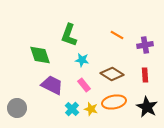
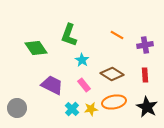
green diamond: moved 4 px left, 7 px up; rotated 15 degrees counterclockwise
cyan star: rotated 24 degrees clockwise
yellow star: rotated 24 degrees counterclockwise
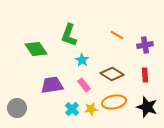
green diamond: moved 1 px down
purple trapezoid: rotated 35 degrees counterclockwise
black star: rotated 10 degrees counterclockwise
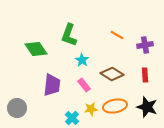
purple trapezoid: rotated 105 degrees clockwise
orange ellipse: moved 1 px right, 4 px down
cyan cross: moved 9 px down
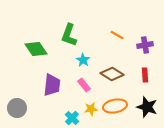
cyan star: moved 1 px right
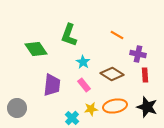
purple cross: moved 7 px left, 9 px down; rotated 21 degrees clockwise
cyan star: moved 2 px down
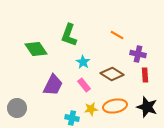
purple trapezoid: moved 1 px right; rotated 20 degrees clockwise
cyan cross: rotated 32 degrees counterclockwise
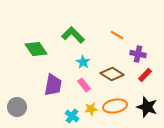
green L-shape: moved 4 px right; rotated 115 degrees clockwise
red rectangle: rotated 48 degrees clockwise
purple trapezoid: rotated 15 degrees counterclockwise
gray circle: moved 1 px up
cyan cross: moved 2 px up; rotated 24 degrees clockwise
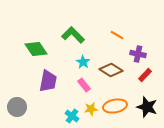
brown diamond: moved 1 px left, 4 px up
purple trapezoid: moved 5 px left, 4 px up
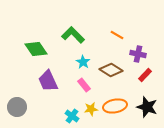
purple trapezoid: rotated 145 degrees clockwise
